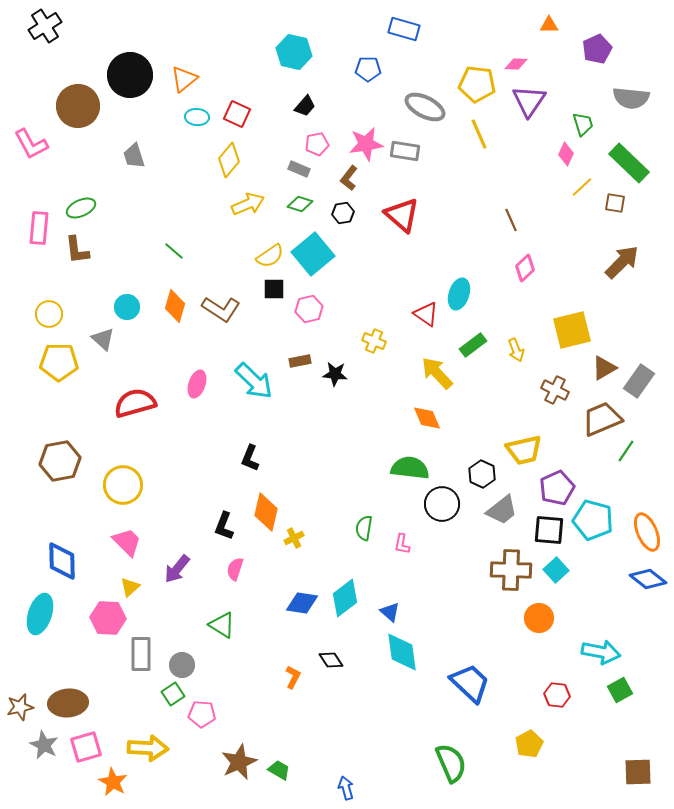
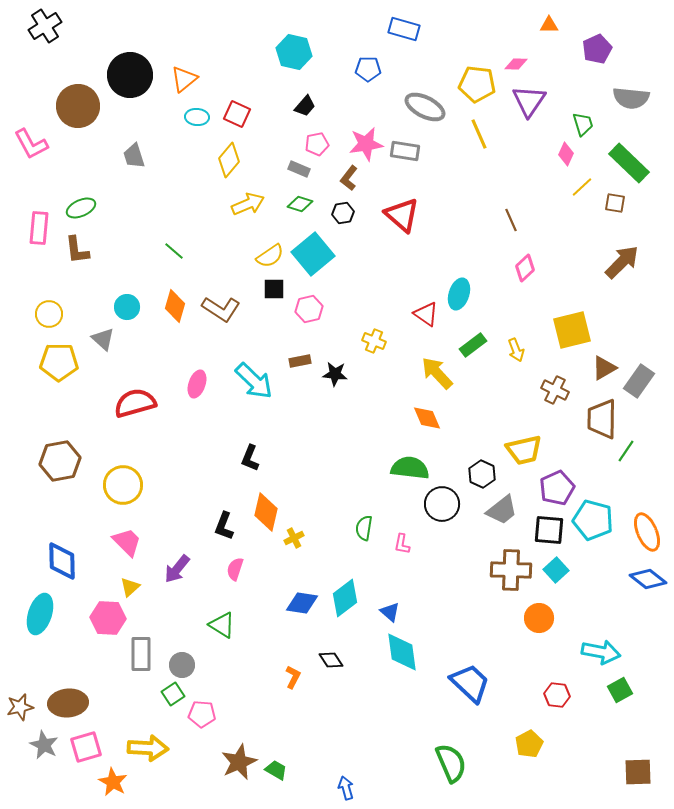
brown trapezoid at (602, 419): rotated 66 degrees counterclockwise
green trapezoid at (279, 770): moved 3 px left
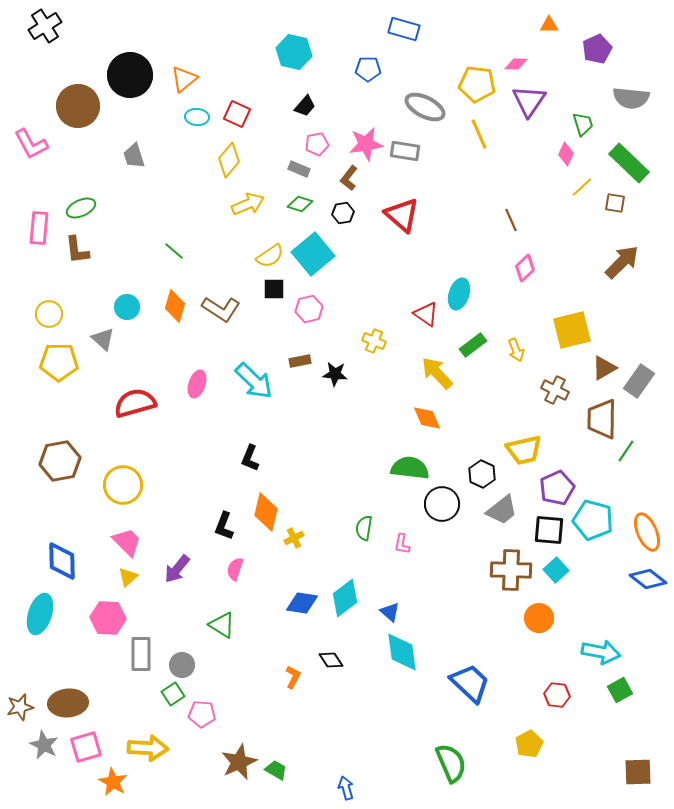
yellow triangle at (130, 587): moved 2 px left, 10 px up
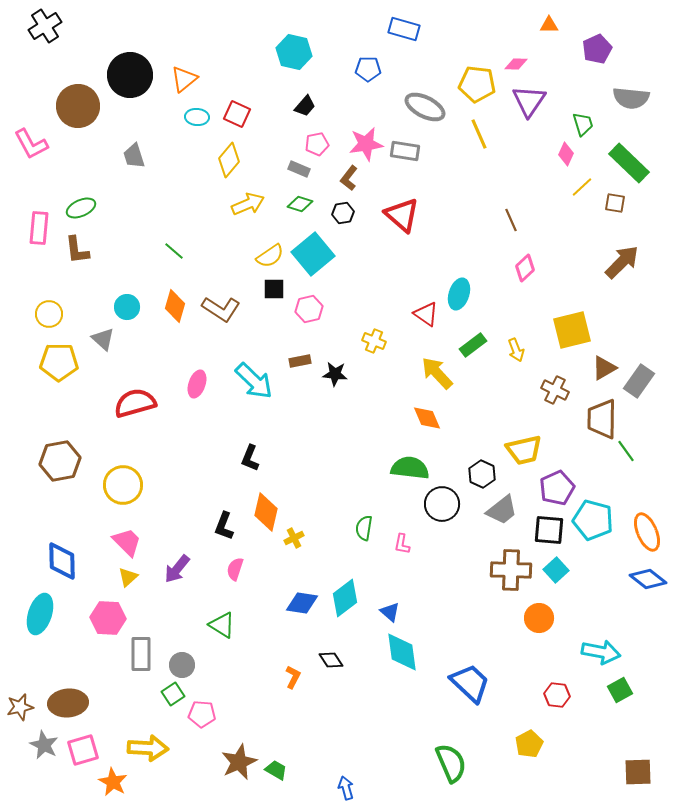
green line at (626, 451): rotated 70 degrees counterclockwise
pink square at (86, 747): moved 3 px left, 3 px down
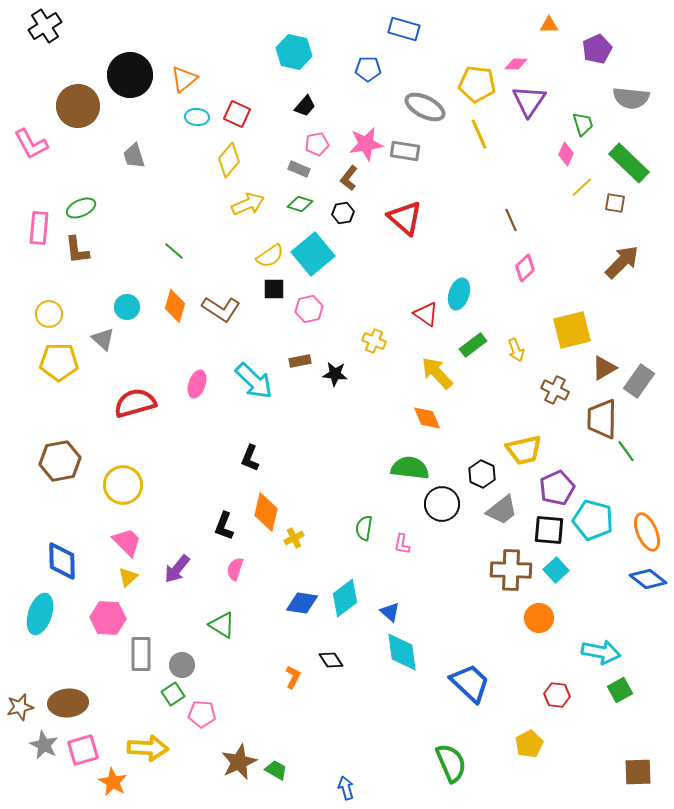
red triangle at (402, 215): moved 3 px right, 3 px down
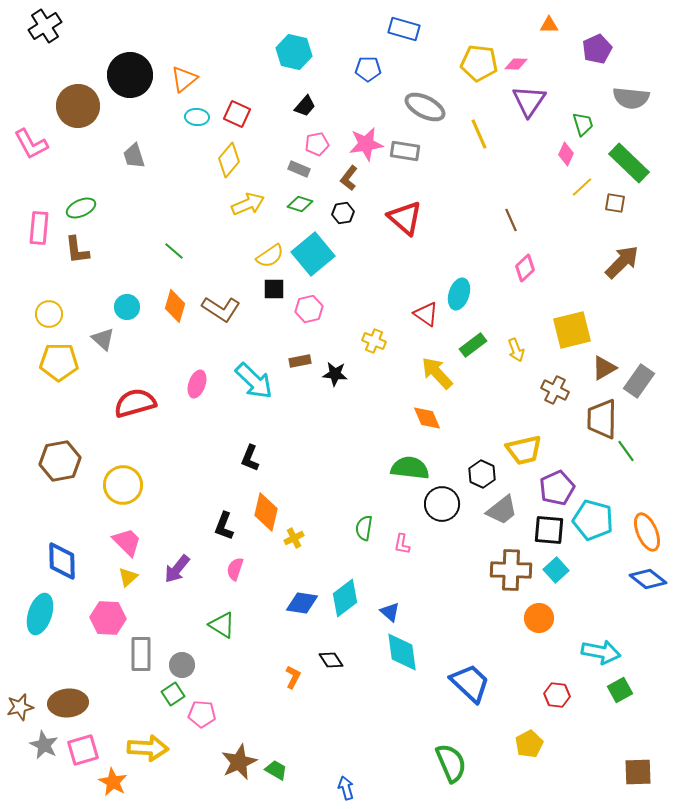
yellow pentagon at (477, 84): moved 2 px right, 21 px up
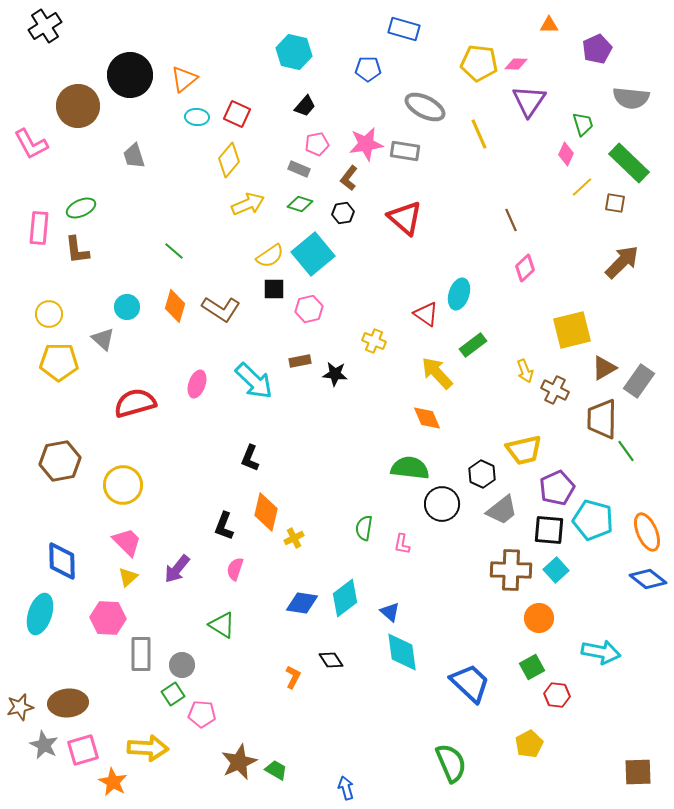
yellow arrow at (516, 350): moved 9 px right, 21 px down
green square at (620, 690): moved 88 px left, 23 px up
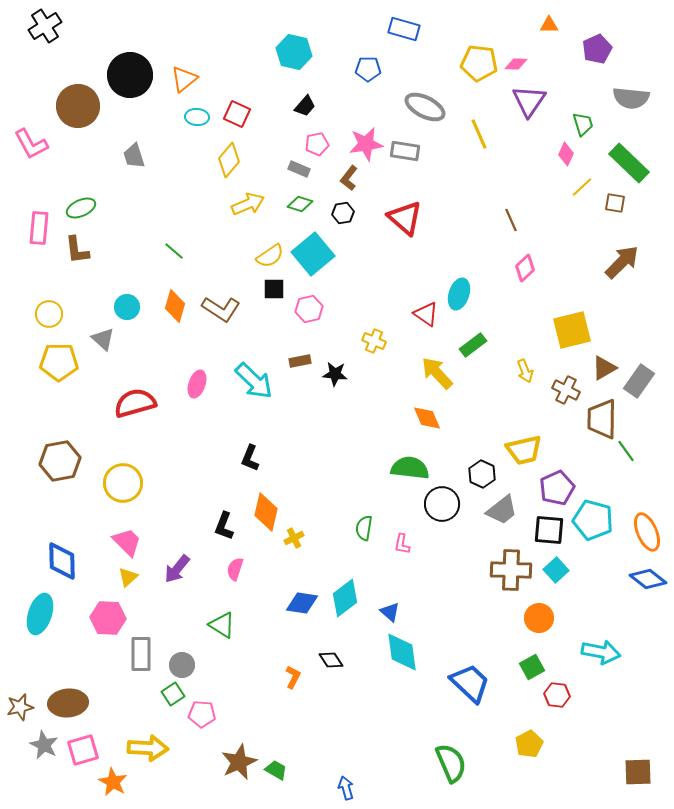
brown cross at (555, 390): moved 11 px right
yellow circle at (123, 485): moved 2 px up
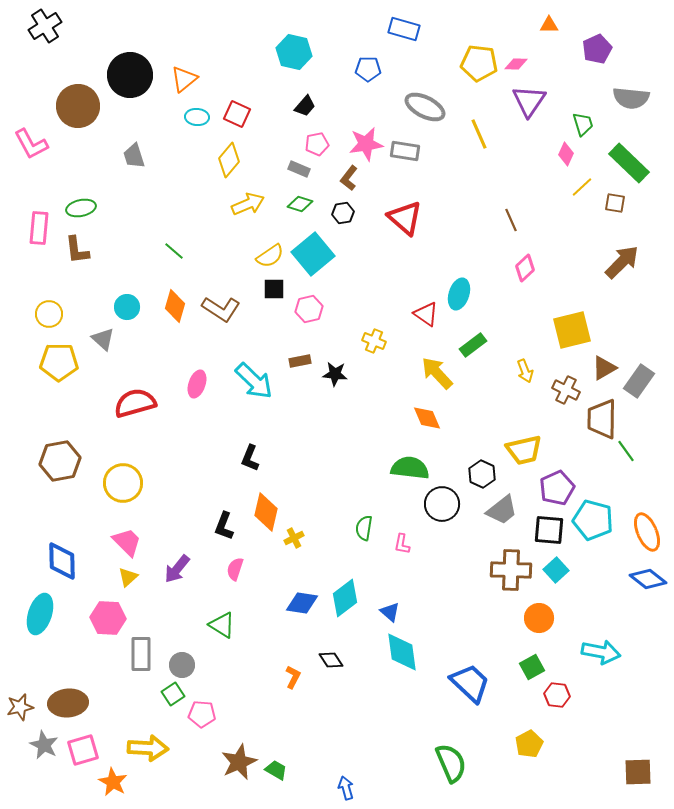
green ellipse at (81, 208): rotated 12 degrees clockwise
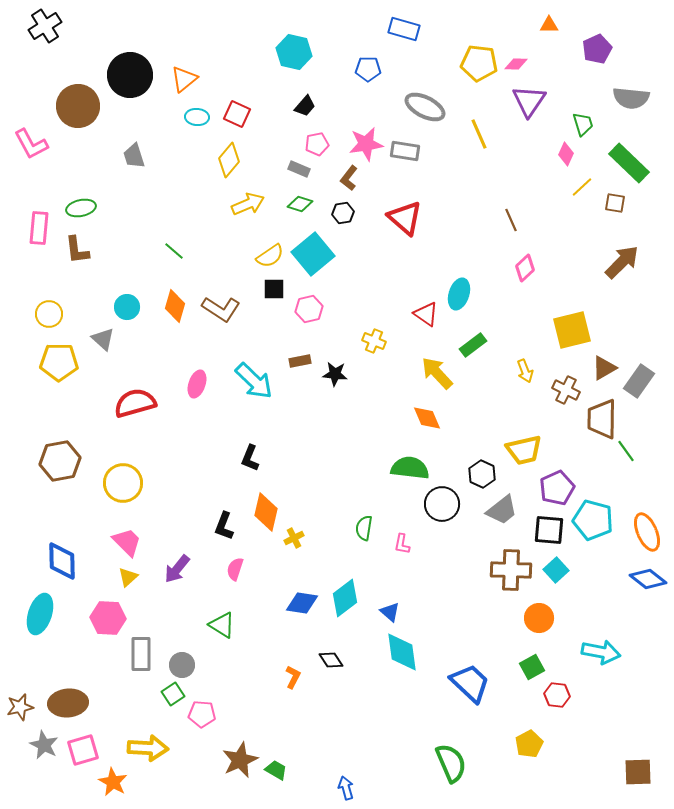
brown star at (239, 762): moved 1 px right, 2 px up
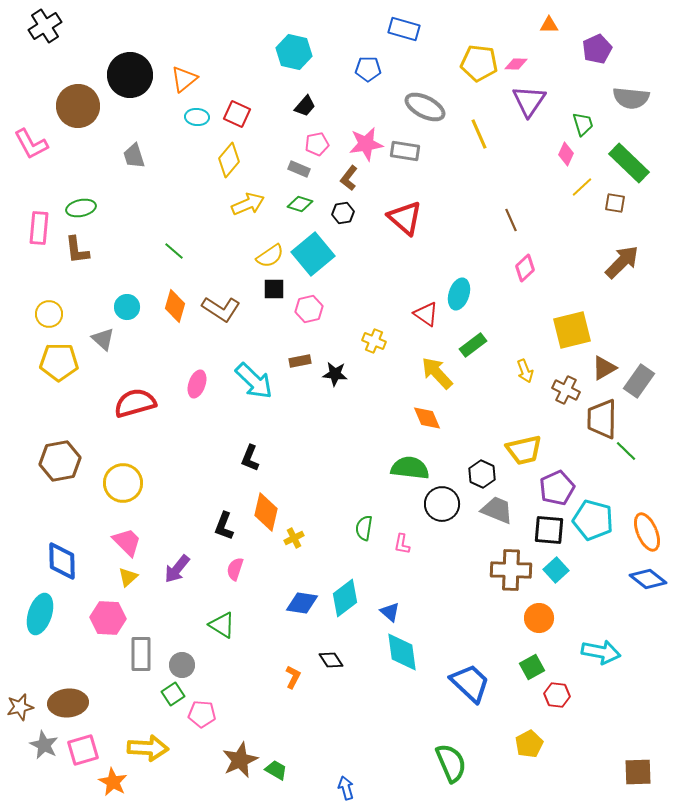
green line at (626, 451): rotated 10 degrees counterclockwise
gray trapezoid at (502, 510): moved 5 px left; rotated 120 degrees counterclockwise
